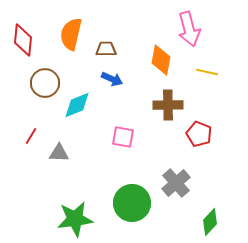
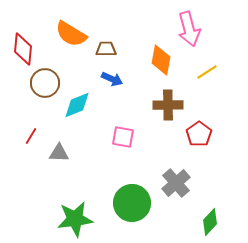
orange semicircle: rotated 72 degrees counterclockwise
red diamond: moved 9 px down
yellow line: rotated 45 degrees counterclockwise
red pentagon: rotated 15 degrees clockwise
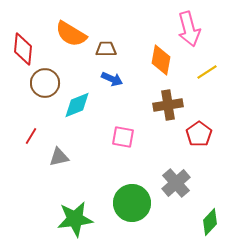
brown cross: rotated 8 degrees counterclockwise
gray triangle: moved 4 px down; rotated 15 degrees counterclockwise
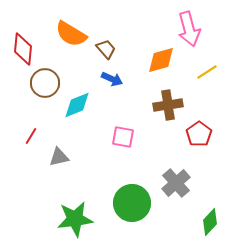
brown trapezoid: rotated 50 degrees clockwise
orange diamond: rotated 64 degrees clockwise
